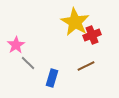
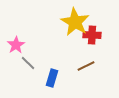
red cross: rotated 24 degrees clockwise
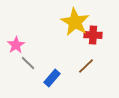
red cross: moved 1 px right
brown line: rotated 18 degrees counterclockwise
blue rectangle: rotated 24 degrees clockwise
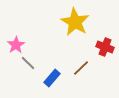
red cross: moved 12 px right, 12 px down; rotated 18 degrees clockwise
brown line: moved 5 px left, 2 px down
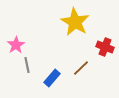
gray line: moved 1 px left, 2 px down; rotated 35 degrees clockwise
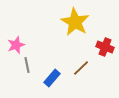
pink star: rotated 12 degrees clockwise
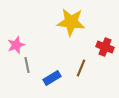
yellow star: moved 4 px left; rotated 24 degrees counterclockwise
brown line: rotated 24 degrees counterclockwise
blue rectangle: rotated 18 degrees clockwise
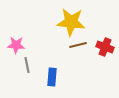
pink star: rotated 24 degrees clockwise
brown line: moved 3 px left, 23 px up; rotated 54 degrees clockwise
blue rectangle: moved 1 px up; rotated 54 degrees counterclockwise
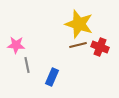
yellow star: moved 8 px right, 2 px down; rotated 12 degrees clockwise
red cross: moved 5 px left
blue rectangle: rotated 18 degrees clockwise
